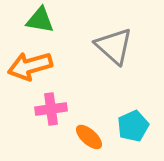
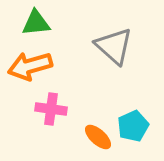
green triangle: moved 4 px left, 3 px down; rotated 16 degrees counterclockwise
pink cross: rotated 16 degrees clockwise
orange ellipse: moved 9 px right
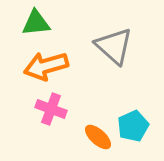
orange arrow: moved 16 px right
pink cross: rotated 12 degrees clockwise
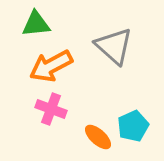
green triangle: moved 1 px down
orange arrow: moved 5 px right; rotated 12 degrees counterclockwise
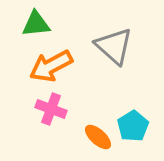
cyan pentagon: rotated 8 degrees counterclockwise
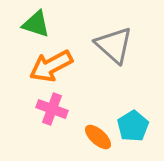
green triangle: rotated 24 degrees clockwise
gray triangle: moved 1 px up
pink cross: moved 1 px right
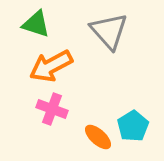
gray triangle: moved 5 px left, 14 px up; rotated 6 degrees clockwise
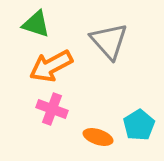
gray triangle: moved 10 px down
cyan pentagon: moved 6 px right, 1 px up
orange ellipse: rotated 24 degrees counterclockwise
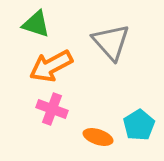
gray triangle: moved 2 px right, 1 px down
